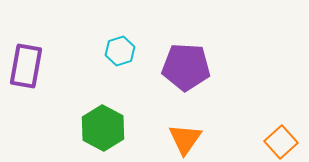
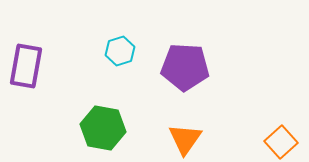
purple pentagon: moved 1 px left
green hexagon: rotated 18 degrees counterclockwise
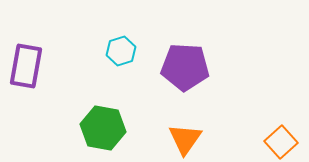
cyan hexagon: moved 1 px right
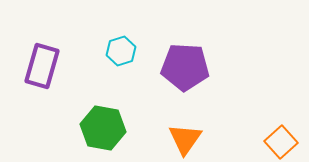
purple rectangle: moved 16 px right; rotated 6 degrees clockwise
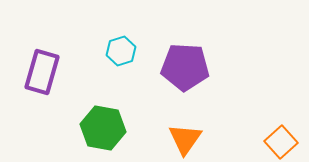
purple rectangle: moved 6 px down
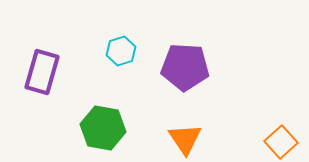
orange triangle: rotated 9 degrees counterclockwise
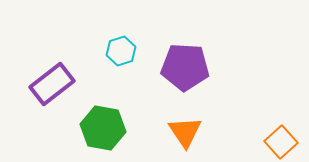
purple rectangle: moved 10 px right, 12 px down; rotated 36 degrees clockwise
orange triangle: moved 7 px up
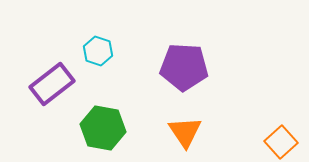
cyan hexagon: moved 23 px left; rotated 24 degrees counterclockwise
purple pentagon: moved 1 px left
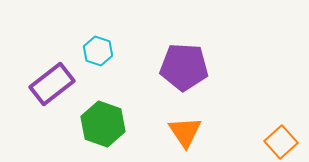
green hexagon: moved 4 px up; rotated 9 degrees clockwise
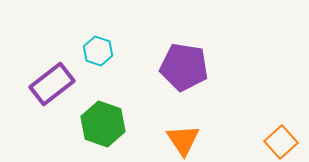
purple pentagon: rotated 6 degrees clockwise
orange triangle: moved 2 px left, 8 px down
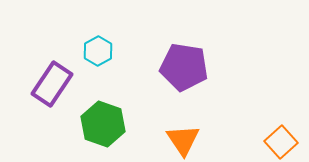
cyan hexagon: rotated 12 degrees clockwise
purple rectangle: rotated 18 degrees counterclockwise
